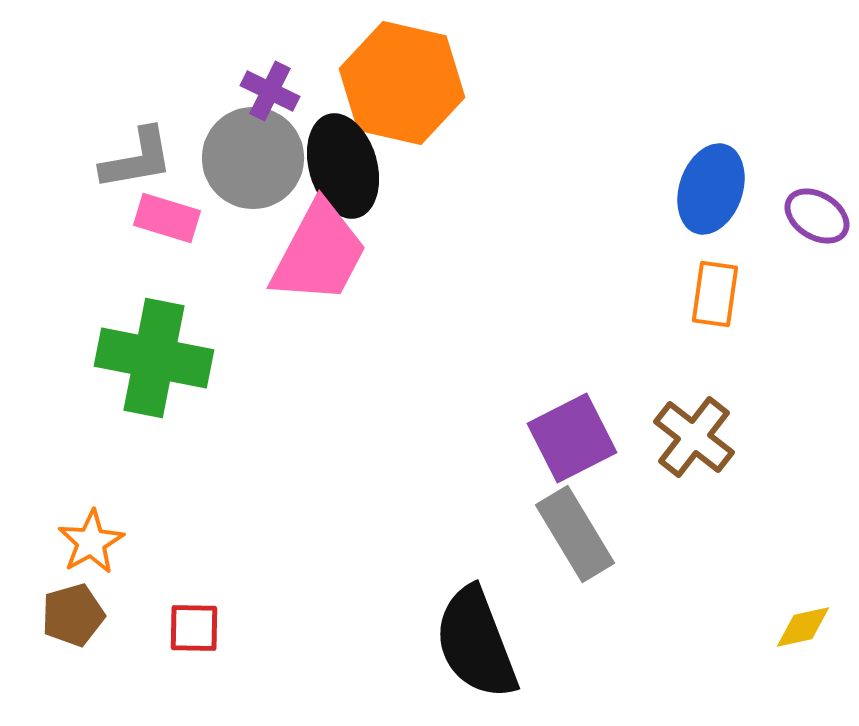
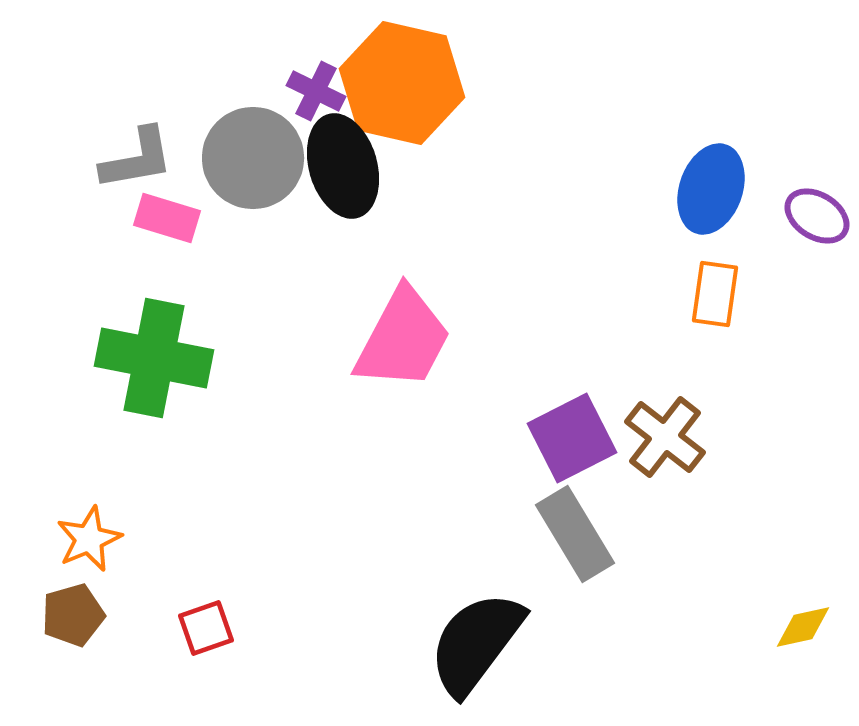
purple cross: moved 46 px right
pink trapezoid: moved 84 px right, 86 px down
brown cross: moved 29 px left
orange star: moved 2 px left, 3 px up; rotated 6 degrees clockwise
red square: moved 12 px right; rotated 20 degrees counterclockwise
black semicircle: rotated 58 degrees clockwise
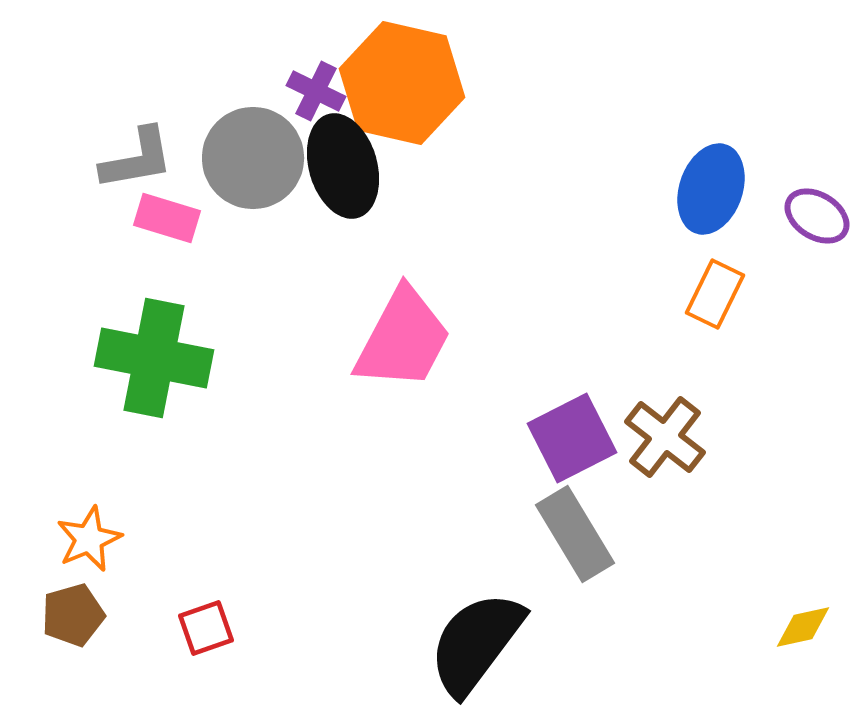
orange rectangle: rotated 18 degrees clockwise
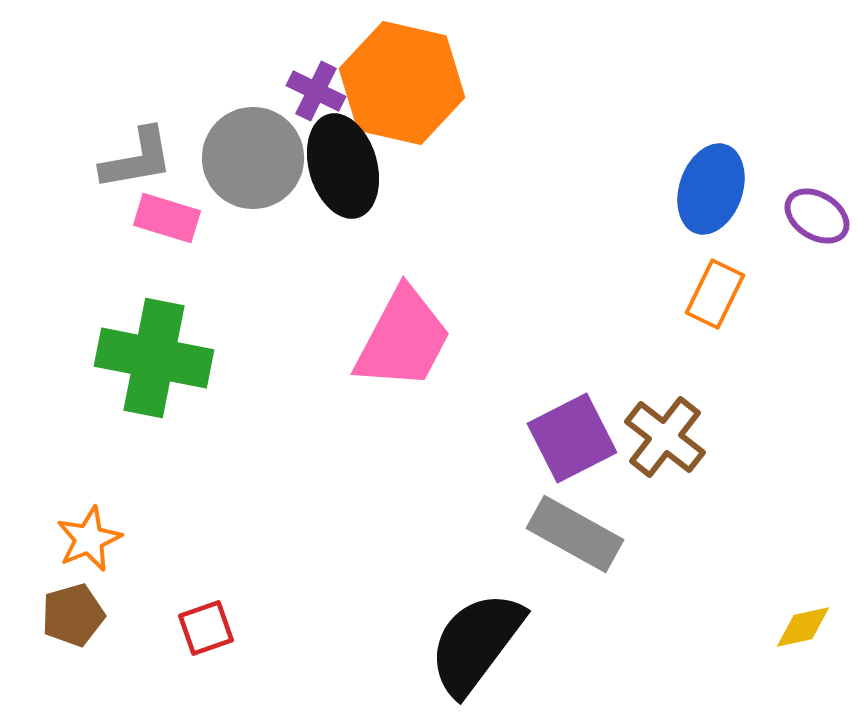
gray rectangle: rotated 30 degrees counterclockwise
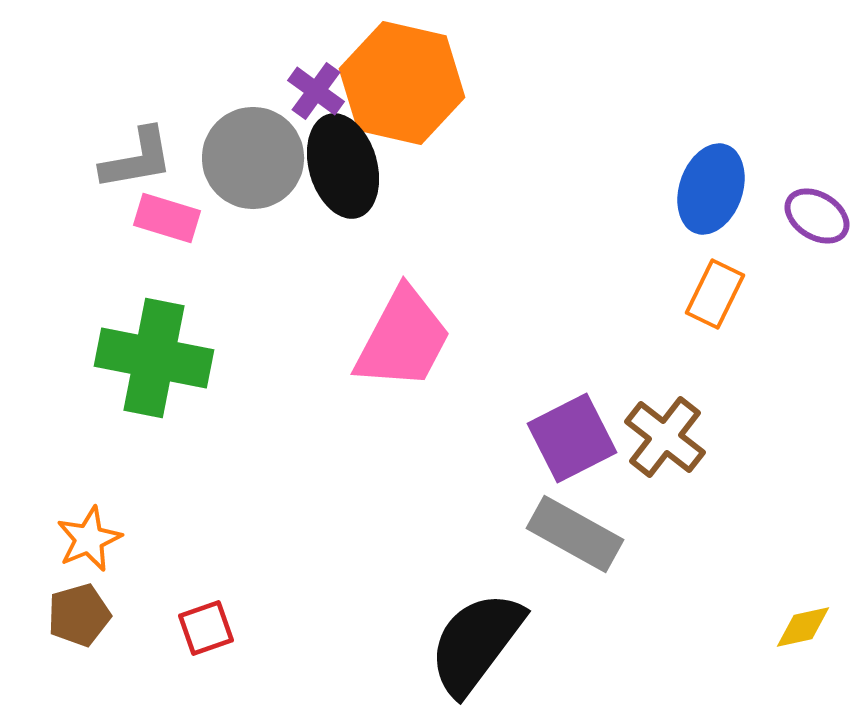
purple cross: rotated 10 degrees clockwise
brown pentagon: moved 6 px right
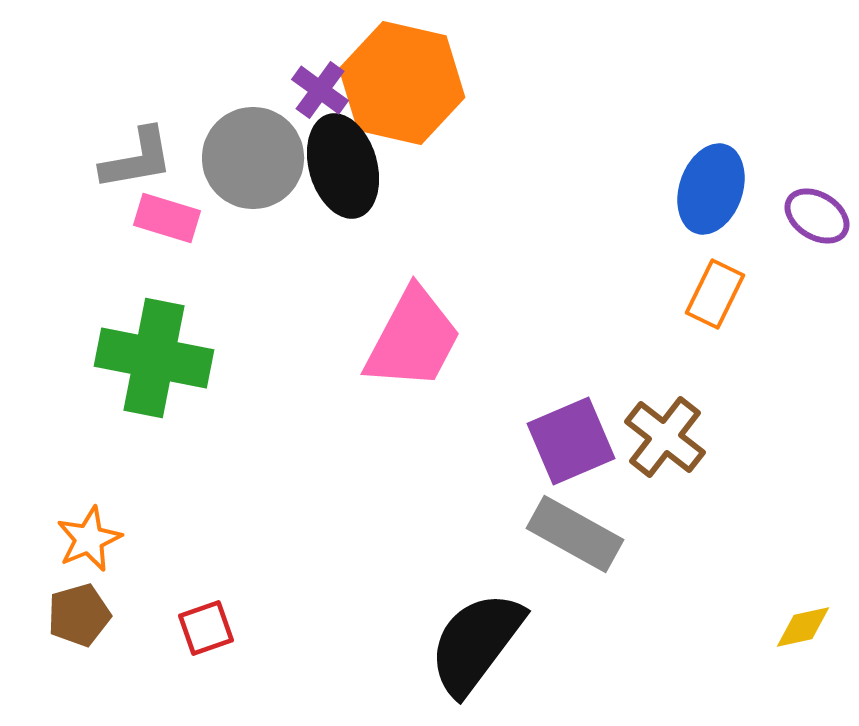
purple cross: moved 4 px right, 1 px up
pink trapezoid: moved 10 px right
purple square: moved 1 px left, 3 px down; rotated 4 degrees clockwise
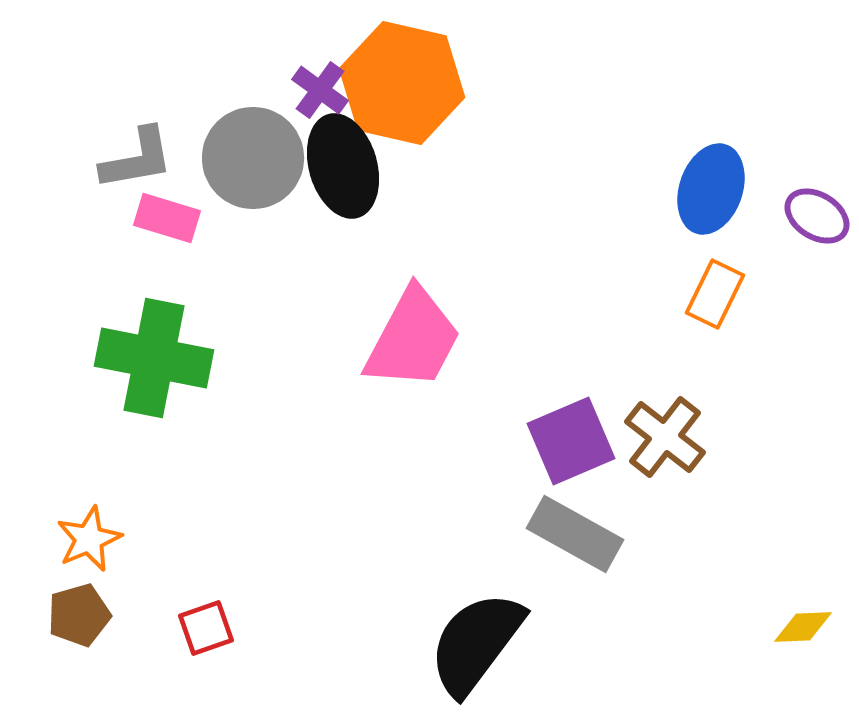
yellow diamond: rotated 10 degrees clockwise
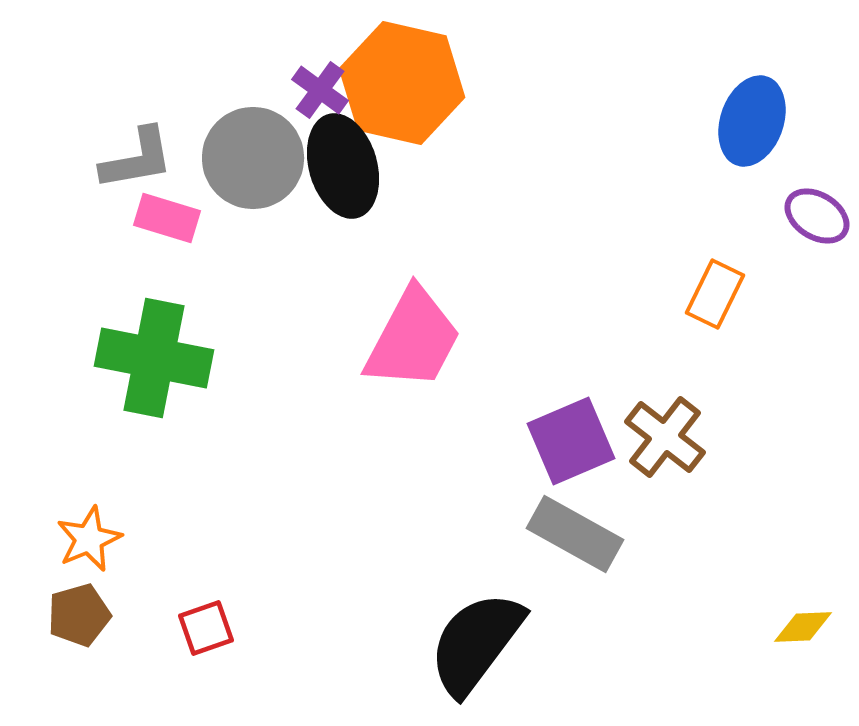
blue ellipse: moved 41 px right, 68 px up
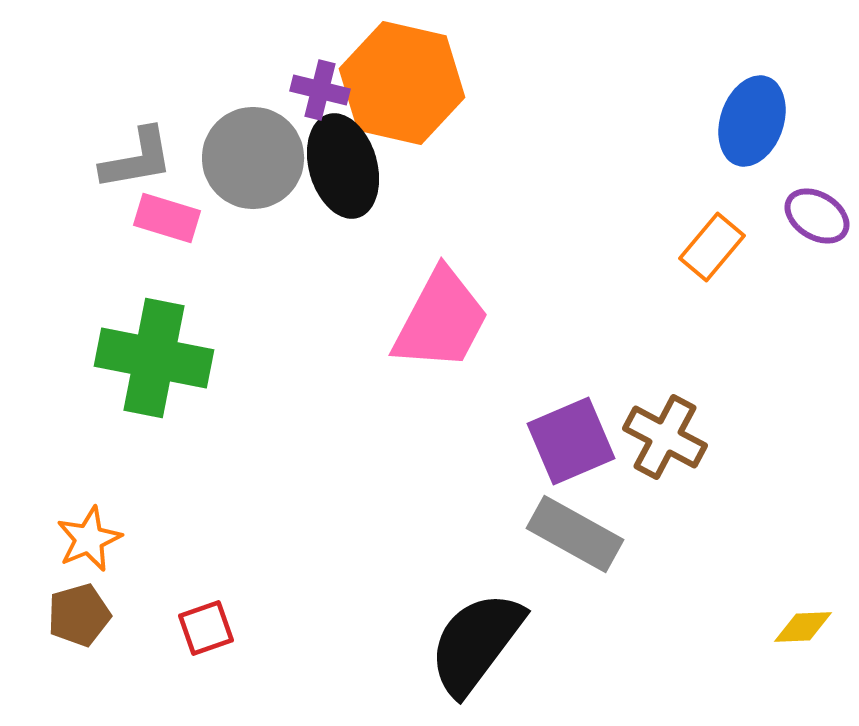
purple cross: rotated 22 degrees counterclockwise
orange rectangle: moved 3 px left, 47 px up; rotated 14 degrees clockwise
pink trapezoid: moved 28 px right, 19 px up
brown cross: rotated 10 degrees counterclockwise
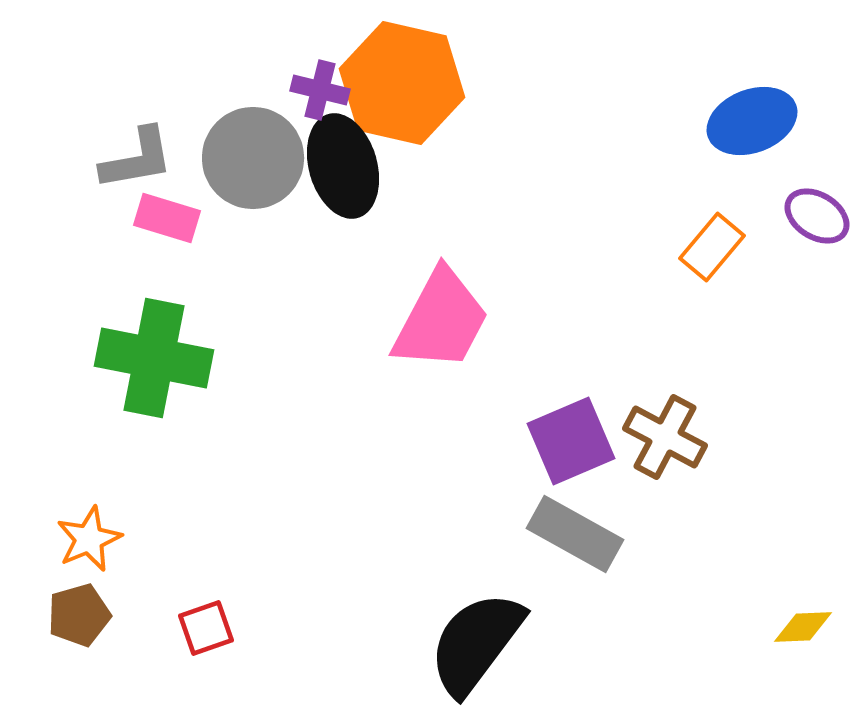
blue ellipse: rotated 50 degrees clockwise
